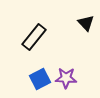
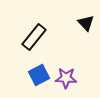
blue square: moved 1 px left, 4 px up
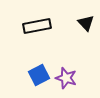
black rectangle: moved 3 px right, 11 px up; rotated 40 degrees clockwise
purple star: rotated 15 degrees clockwise
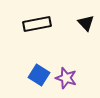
black rectangle: moved 2 px up
blue square: rotated 30 degrees counterclockwise
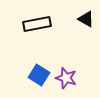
black triangle: moved 4 px up; rotated 18 degrees counterclockwise
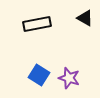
black triangle: moved 1 px left, 1 px up
purple star: moved 3 px right
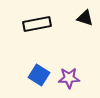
black triangle: rotated 12 degrees counterclockwise
purple star: rotated 20 degrees counterclockwise
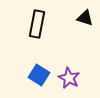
black rectangle: rotated 68 degrees counterclockwise
purple star: rotated 30 degrees clockwise
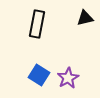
black triangle: rotated 30 degrees counterclockwise
purple star: moved 1 px left; rotated 15 degrees clockwise
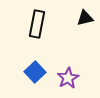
blue square: moved 4 px left, 3 px up; rotated 15 degrees clockwise
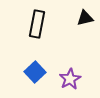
purple star: moved 2 px right, 1 px down
